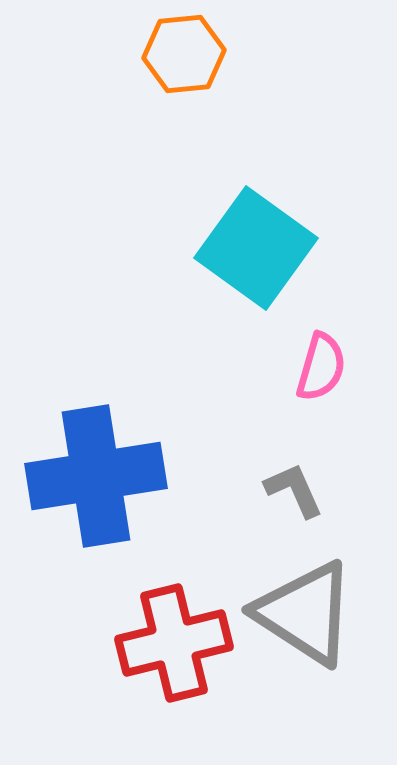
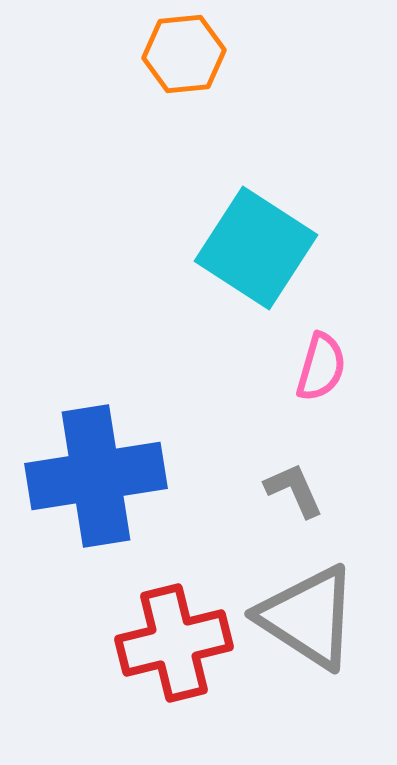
cyan square: rotated 3 degrees counterclockwise
gray triangle: moved 3 px right, 4 px down
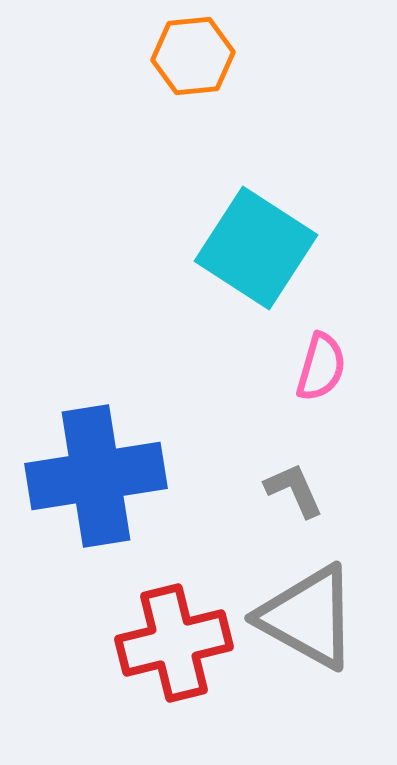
orange hexagon: moved 9 px right, 2 px down
gray triangle: rotated 4 degrees counterclockwise
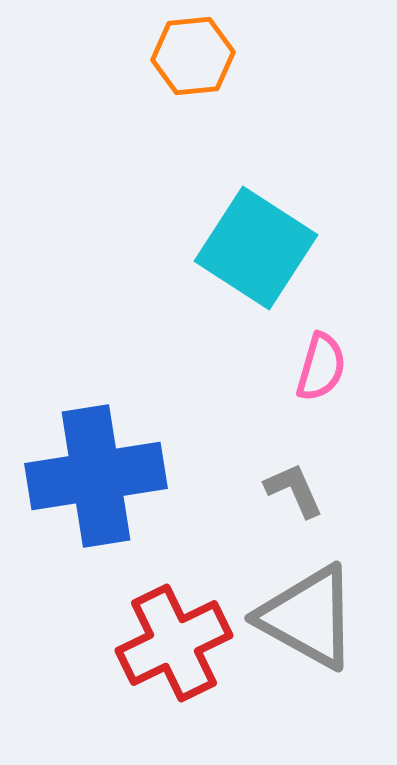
red cross: rotated 12 degrees counterclockwise
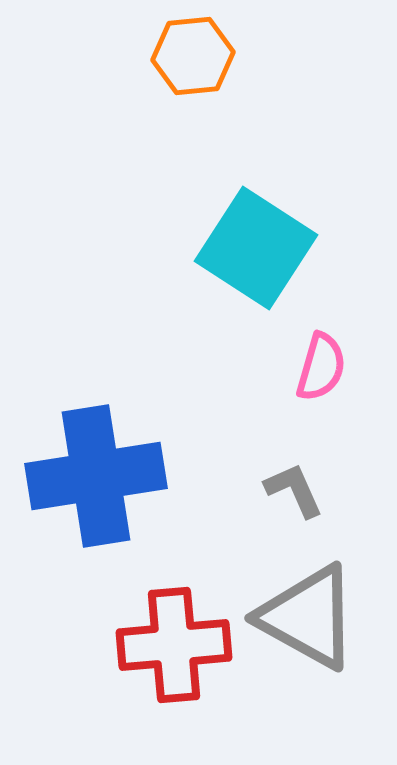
red cross: moved 2 px down; rotated 21 degrees clockwise
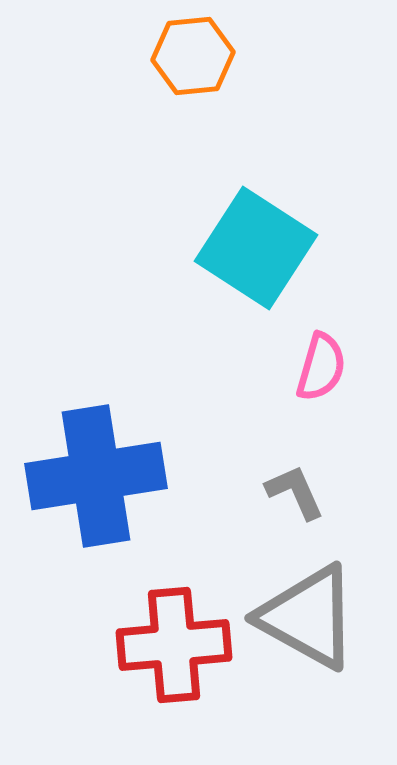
gray L-shape: moved 1 px right, 2 px down
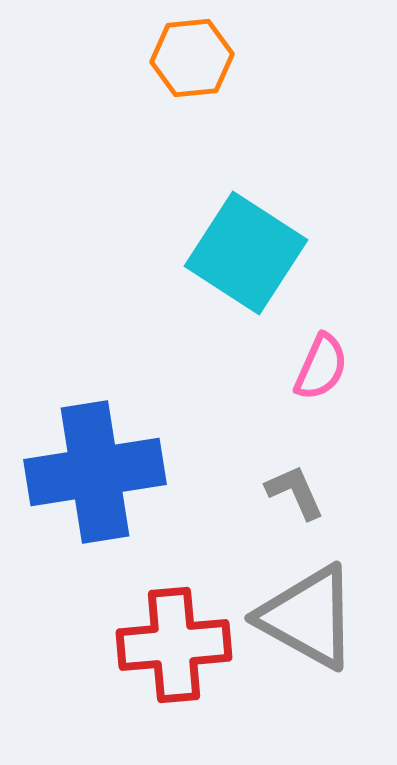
orange hexagon: moved 1 px left, 2 px down
cyan square: moved 10 px left, 5 px down
pink semicircle: rotated 8 degrees clockwise
blue cross: moved 1 px left, 4 px up
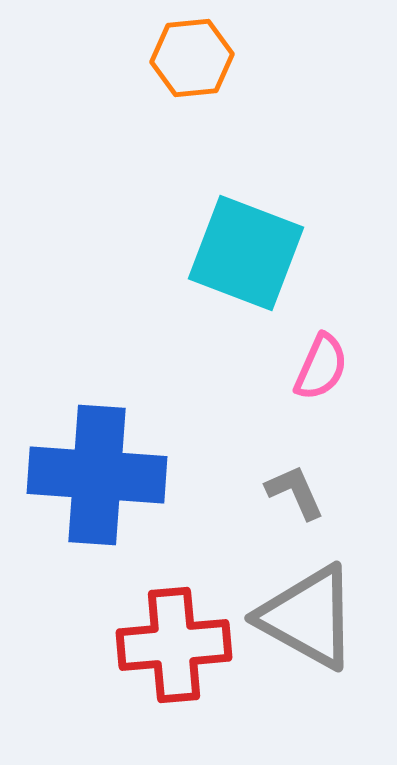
cyan square: rotated 12 degrees counterclockwise
blue cross: moved 2 px right, 3 px down; rotated 13 degrees clockwise
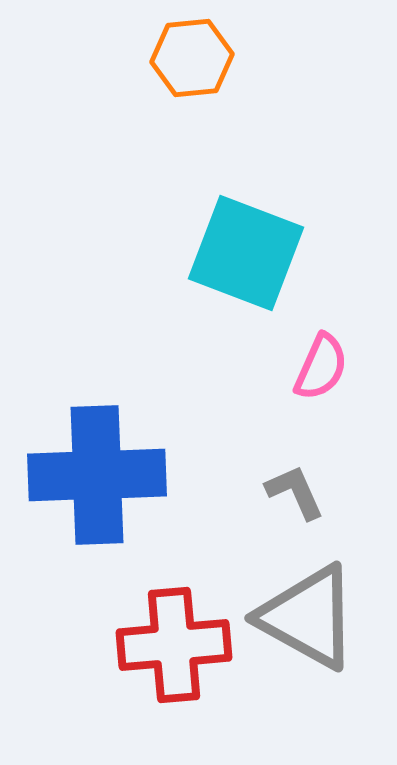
blue cross: rotated 6 degrees counterclockwise
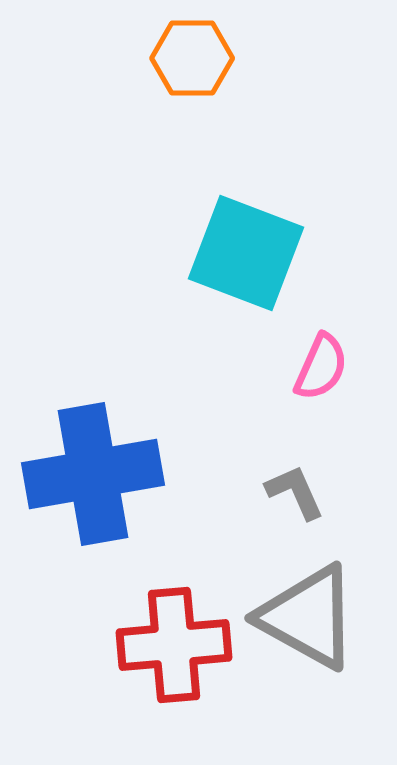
orange hexagon: rotated 6 degrees clockwise
blue cross: moved 4 px left, 1 px up; rotated 8 degrees counterclockwise
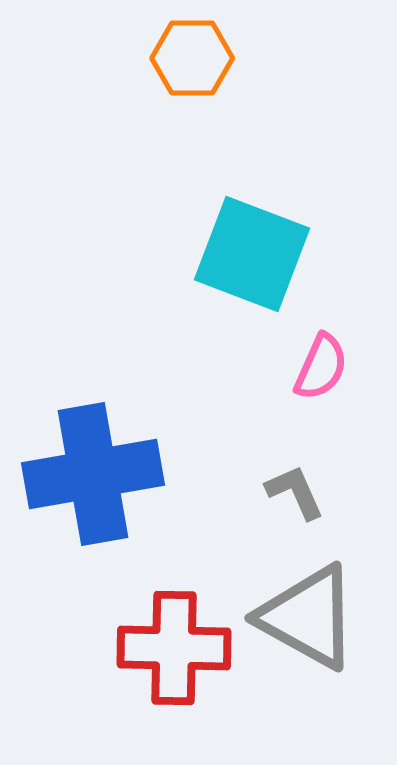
cyan square: moved 6 px right, 1 px down
red cross: moved 3 px down; rotated 6 degrees clockwise
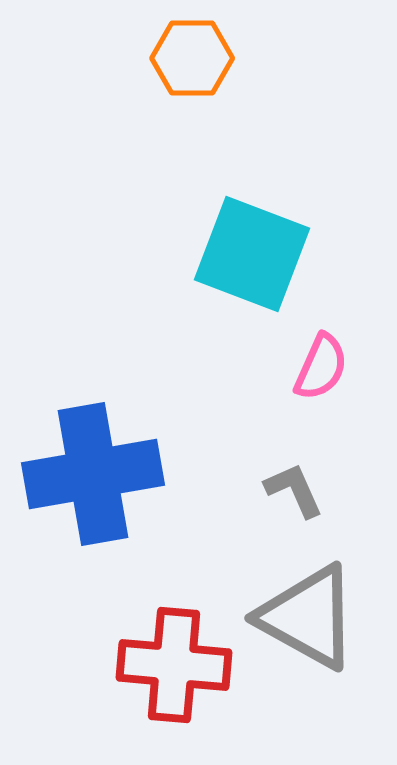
gray L-shape: moved 1 px left, 2 px up
red cross: moved 17 px down; rotated 4 degrees clockwise
